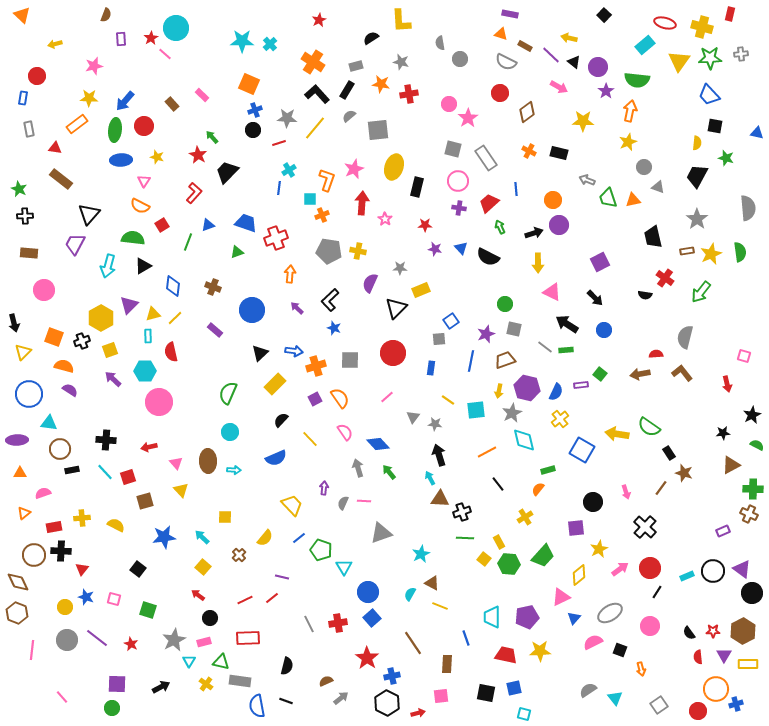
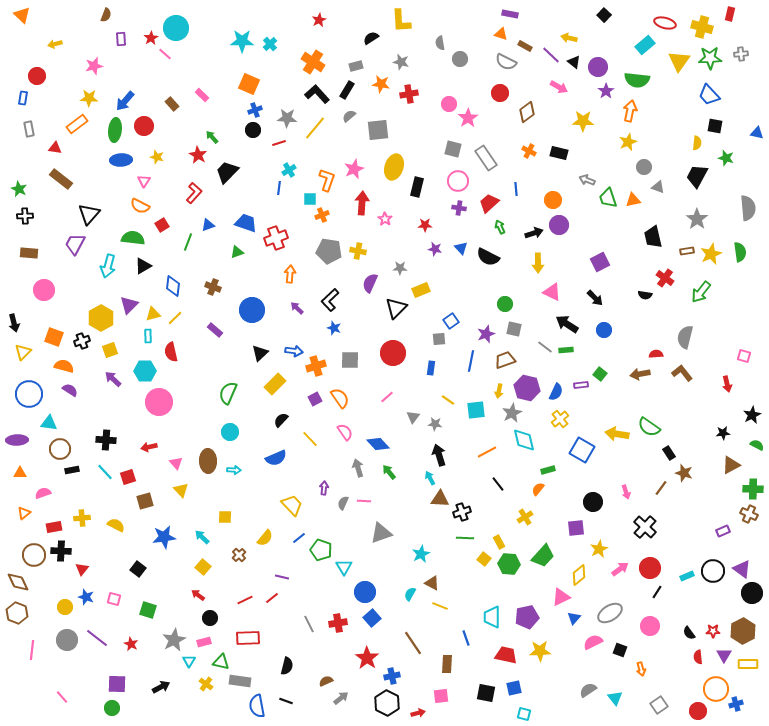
blue circle at (368, 592): moved 3 px left
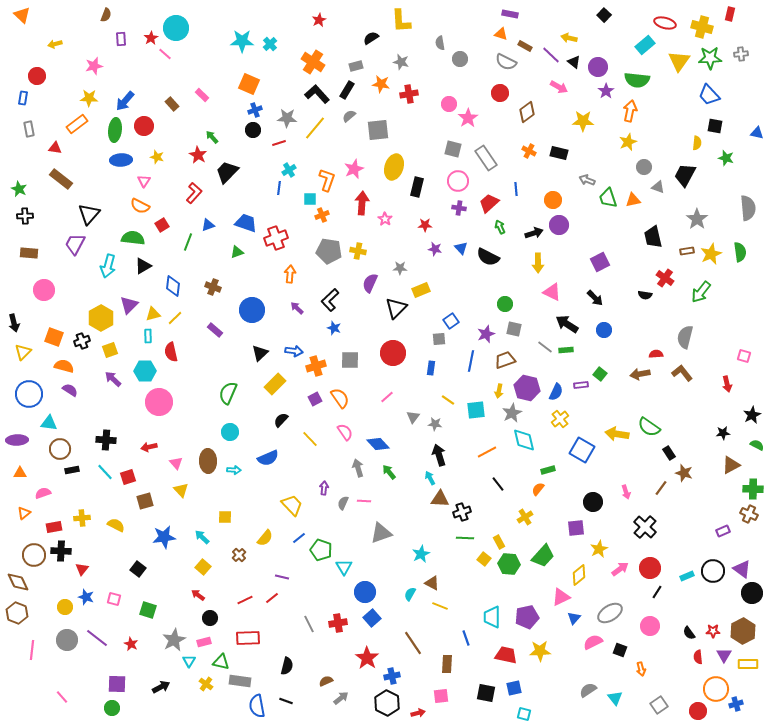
black trapezoid at (697, 176): moved 12 px left, 1 px up
blue semicircle at (276, 458): moved 8 px left
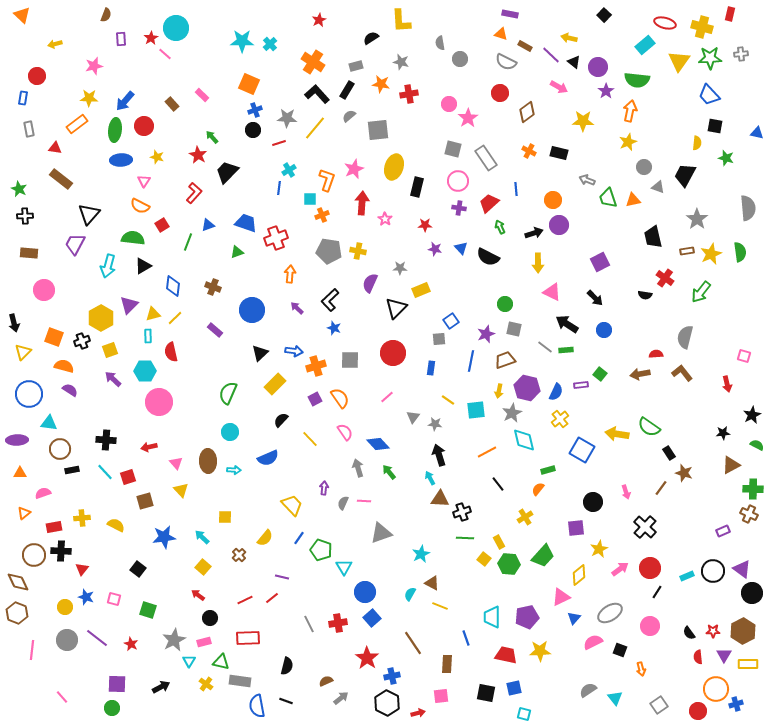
blue line at (299, 538): rotated 16 degrees counterclockwise
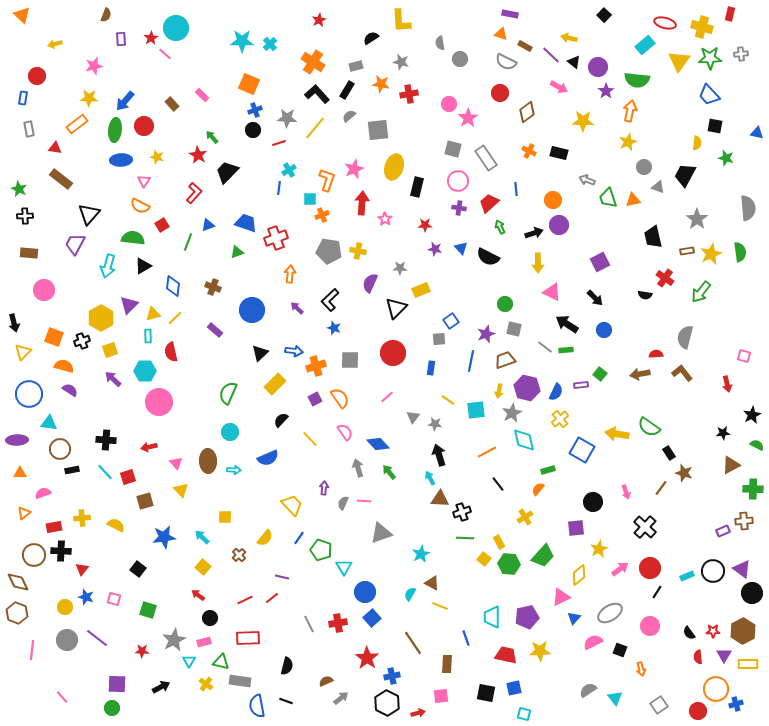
brown cross at (749, 514): moved 5 px left, 7 px down; rotated 30 degrees counterclockwise
red star at (131, 644): moved 11 px right, 7 px down; rotated 24 degrees counterclockwise
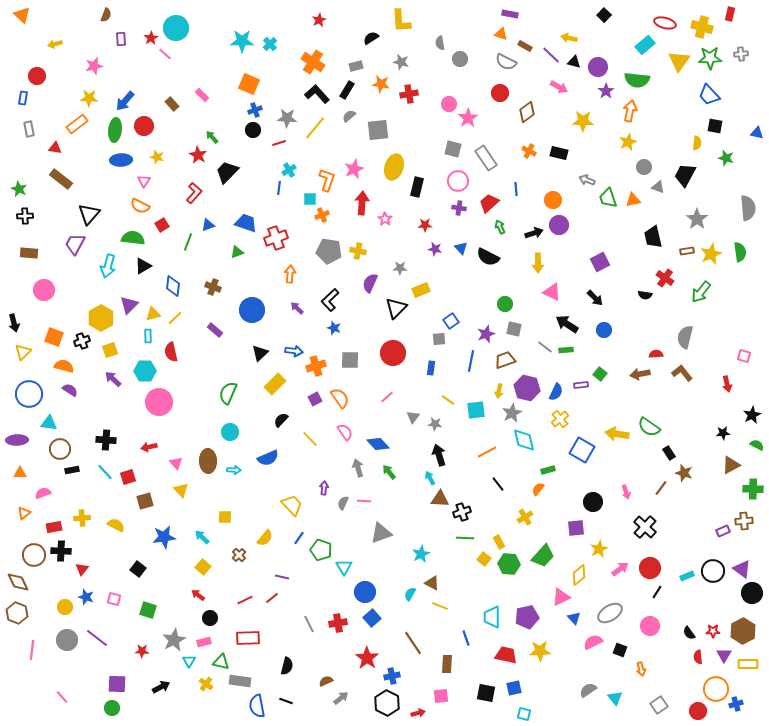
black triangle at (574, 62): rotated 24 degrees counterclockwise
blue triangle at (574, 618): rotated 24 degrees counterclockwise
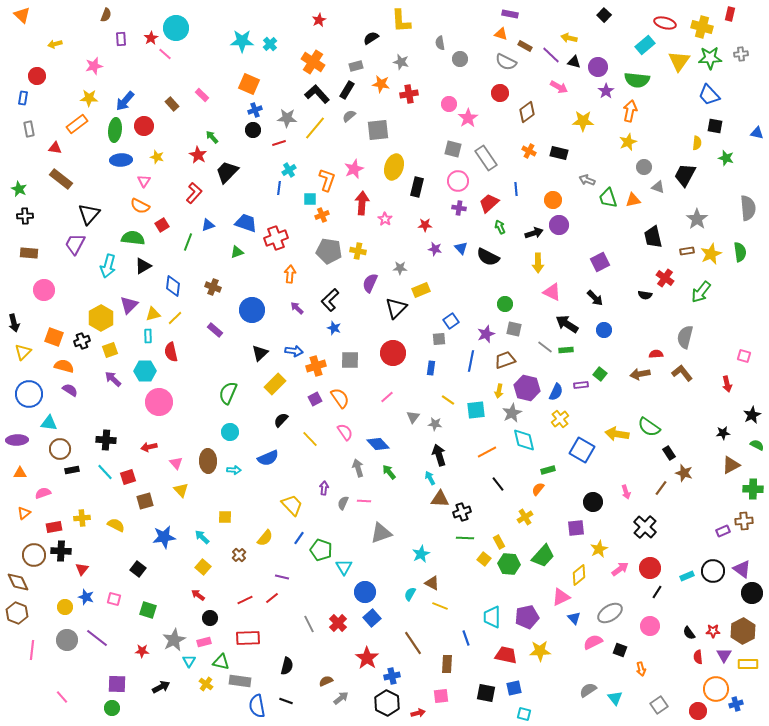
red cross at (338, 623): rotated 36 degrees counterclockwise
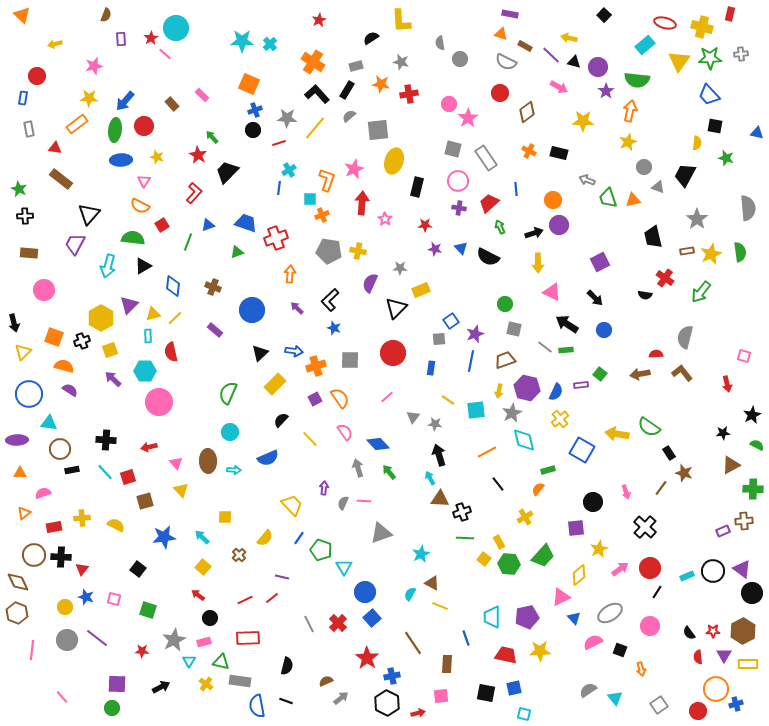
yellow ellipse at (394, 167): moved 6 px up
purple star at (486, 334): moved 11 px left
black cross at (61, 551): moved 6 px down
